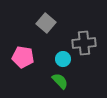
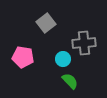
gray square: rotated 12 degrees clockwise
green semicircle: moved 10 px right
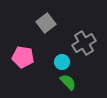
gray cross: rotated 25 degrees counterclockwise
cyan circle: moved 1 px left, 3 px down
green semicircle: moved 2 px left, 1 px down
